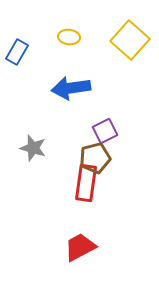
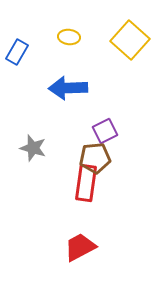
blue arrow: moved 3 px left; rotated 6 degrees clockwise
brown pentagon: rotated 8 degrees clockwise
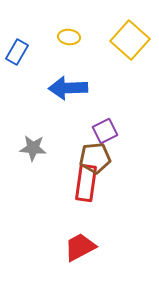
gray star: rotated 12 degrees counterclockwise
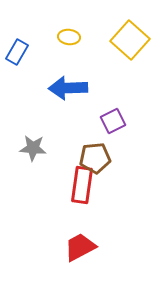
purple square: moved 8 px right, 10 px up
red rectangle: moved 4 px left, 2 px down
